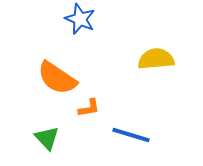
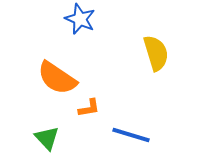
yellow semicircle: moved 6 px up; rotated 78 degrees clockwise
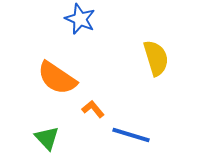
yellow semicircle: moved 5 px down
orange L-shape: moved 4 px right, 1 px down; rotated 120 degrees counterclockwise
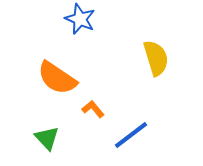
blue line: rotated 54 degrees counterclockwise
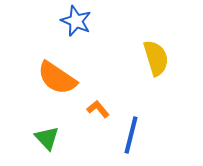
blue star: moved 4 px left, 2 px down
orange L-shape: moved 5 px right
blue line: rotated 39 degrees counterclockwise
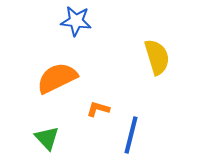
blue star: rotated 16 degrees counterclockwise
yellow semicircle: moved 1 px right, 1 px up
orange semicircle: rotated 120 degrees clockwise
orange L-shape: rotated 35 degrees counterclockwise
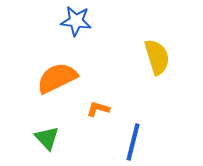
blue line: moved 2 px right, 7 px down
